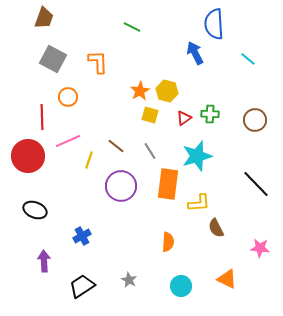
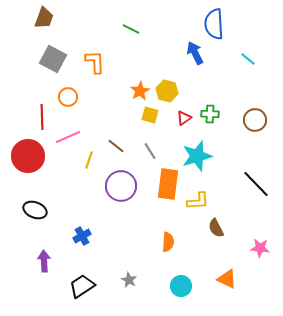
green line: moved 1 px left, 2 px down
orange L-shape: moved 3 px left
pink line: moved 4 px up
yellow L-shape: moved 1 px left, 2 px up
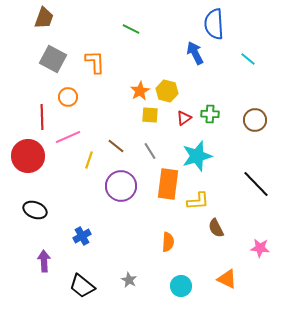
yellow square: rotated 12 degrees counterclockwise
black trapezoid: rotated 108 degrees counterclockwise
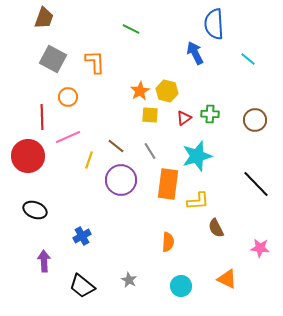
purple circle: moved 6 px up
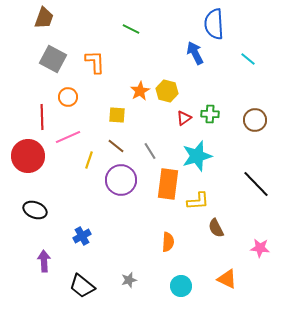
yellow square: moved 33 px left
gray star: rotated 28 degrees clockwise
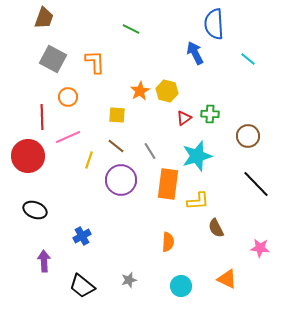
brown circle: moved 7 px left, 16 px down
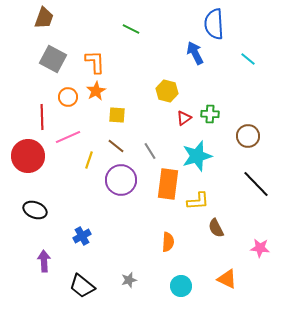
orange star: moved 44 px left
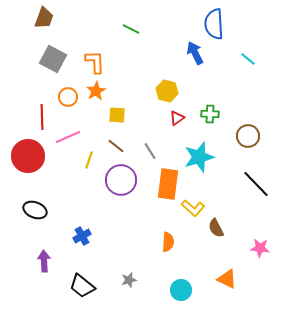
red triangle: moved 7 px left
cyan star: moved 2 px right, 1 px down
yellow L-shape: moved 5 px left, 7 px down; rotated 45 degrees clockwise
cyan circle: moved 4 px down
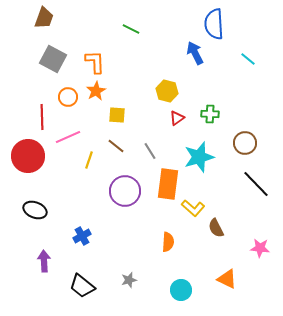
brown circle: moved 3 px left, 7 px down
purple circle: moved 4 px right, 11 px down
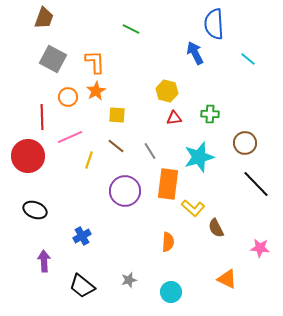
red triangle: moved 3 px left; rotated 28 degrees clockwise
pink line: moved 2 px right
cyan circle: moved 10 px left, 2 px down
